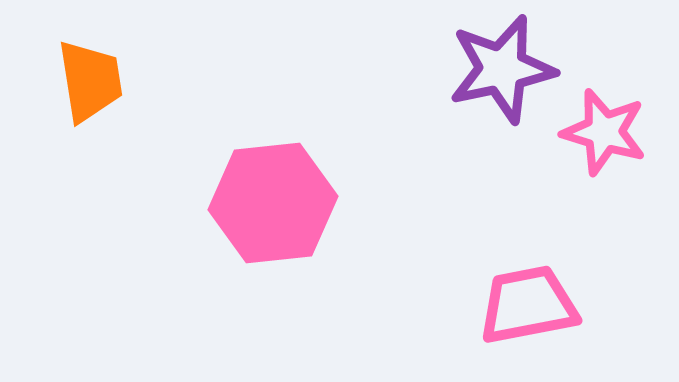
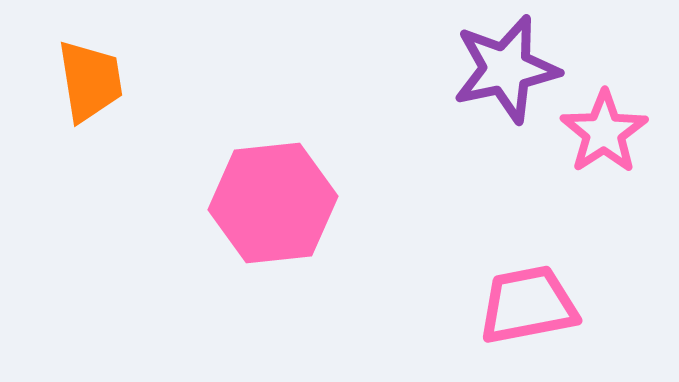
purple star: moved 4 px right
pink star: rotated 22 degrees clockwise
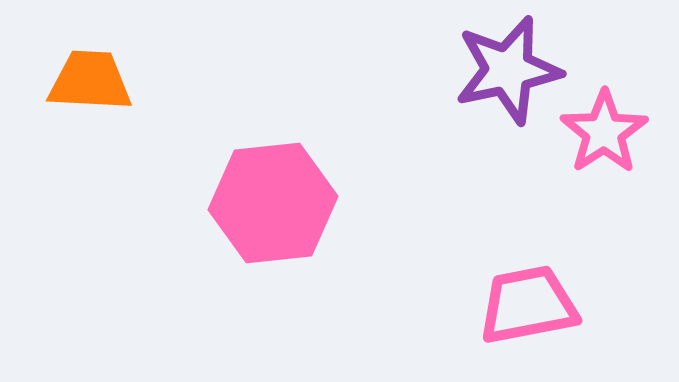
purple star: moved 2 px right, 1 px down
orange trapezoid: rotated 78 degrees counterclockwise
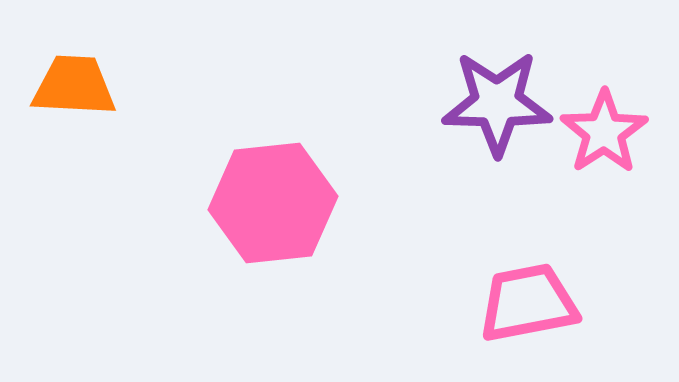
purple star: moved 11 px left, 33 px down; rotated 13 degrees clockwise
orange trapezoid: moved 16 px left, 5 px down
pink trapezoid: moved 2 px up
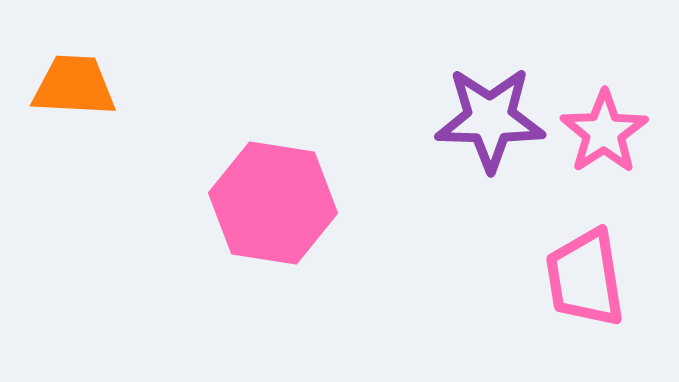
purple star: moved 7 px left, 16 px down
pink hexagon: rotated 15 degrees clockwise
pink trapezoid: moved 57 px right, 25 px up; rotated 88 degrees counterclockwise
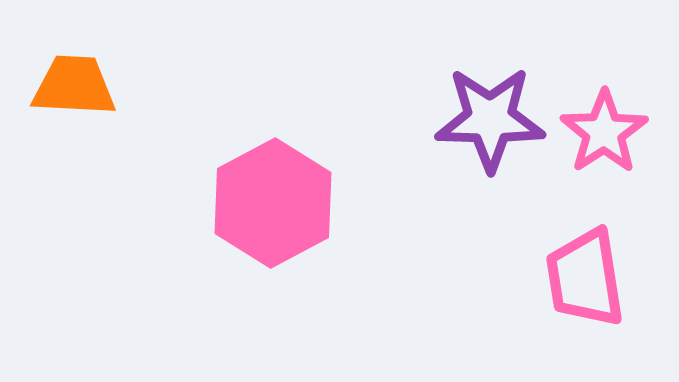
pink hexagon: rotated 23 degrees clockwise
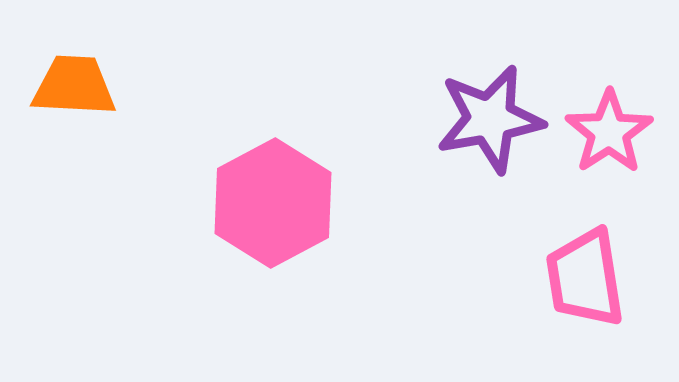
purple star: rotated 11 degrees counterclockwise
pink star: moved 5 px right
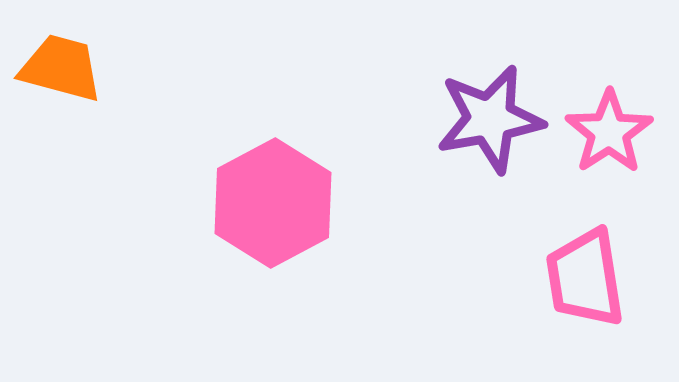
orange trapezoid: moved 13 px left, 18 px up; rotated 12 degrees clockwise
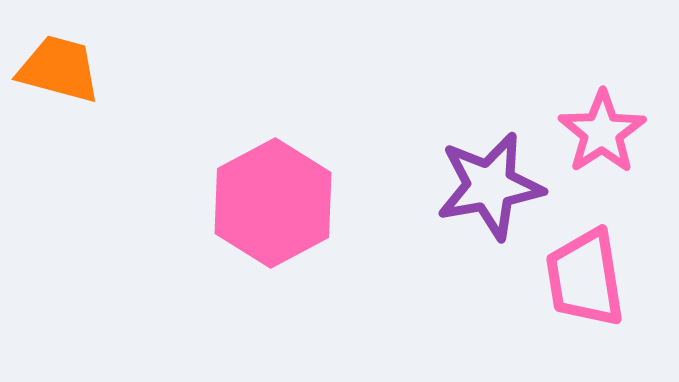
orange trapezoid: moved 2 px left, 1 px down
purple star: moved 67 px down
pink star: moved 7 px left
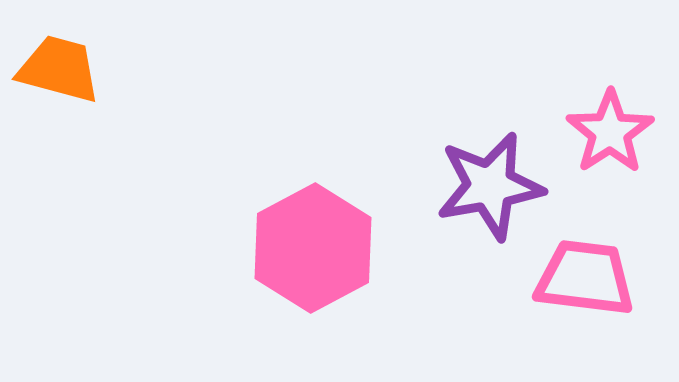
pink star: moved 8 px right
pink hexagon: moved 40 px right, 45 px down
pink trapezoid: rotated 106 degrees clockwise
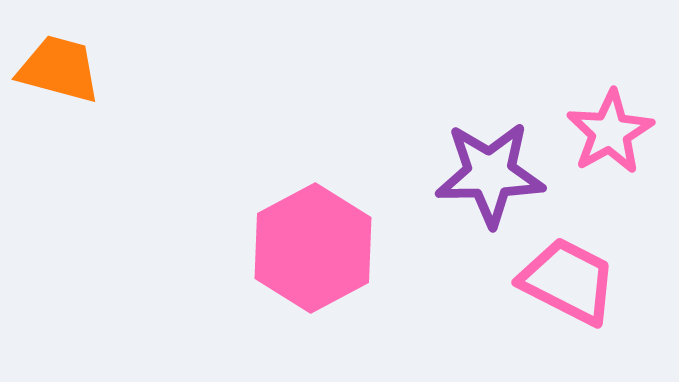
pink star: rotated 4 degrees clockwise
purple star: moved 12 px up; rotated 9 degrees clockwise
pink trapezoid: moved 17 px left, 3 px down; rotated 20 degrees clockwise
